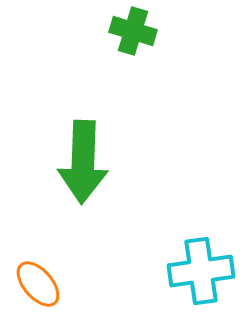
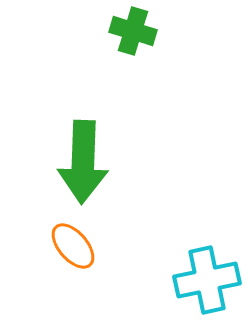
cyan cross: moved 6 px right, 9 px down; rotated 4 degrees counterclockwise
orange ellipse: moved 35 px right, 38 px up
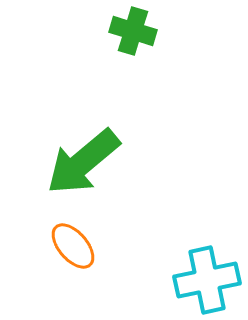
green arrow: rotated 48 degrees clockwise
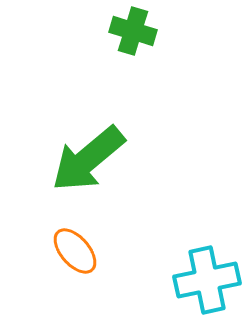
green arrow: moved 5 px right, 3 px up
orange ellipse: moved 2 px right, 5 px down
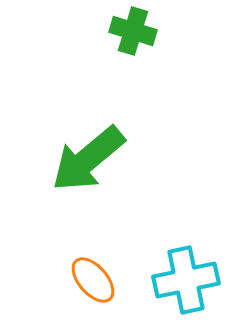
orange ellipse: moved 18 px right, 29 px down
cyan cross: moved 21 px left
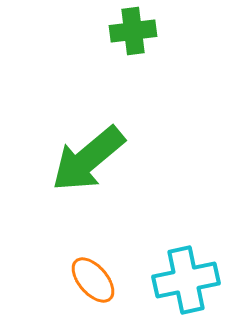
green cross: rotated 24 degrees counterclockwise
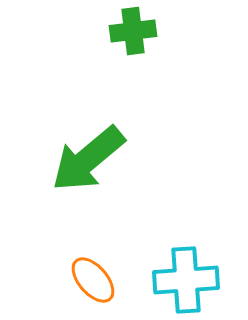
cyan cross: rotated 8 degrees clockwise
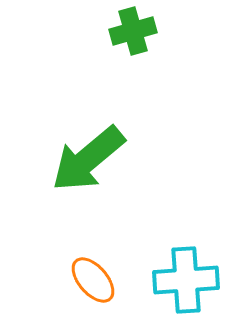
green cross: rotated 9 degrees counterclockwise
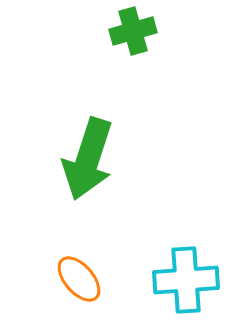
green arrow: rotated 32 degrees counterclockwise
orange ellipse: moved 14 px left, 1 px up
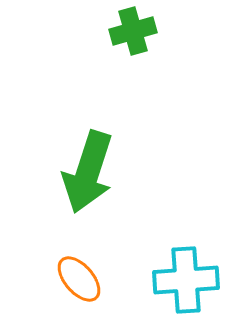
green arrow: moved 13 px down
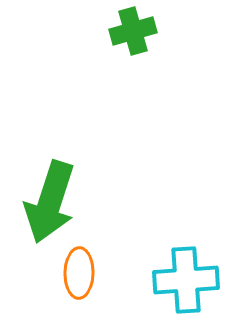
green arrow: moved 38 px left, 30 px down
orange ellipse: moved 6 px up; rotated 42 degrees clockwise
